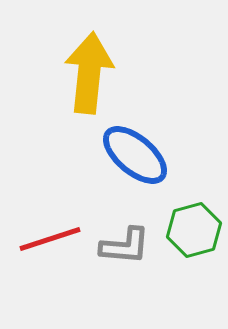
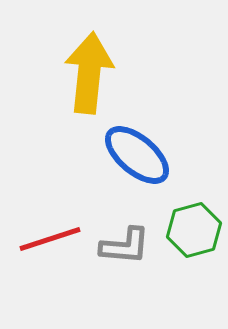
blue ellipse: moved 2 px right
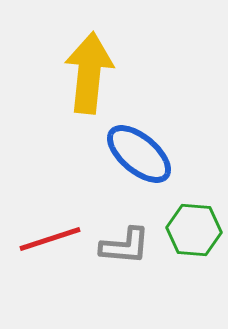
blue ellipse: moved 2 px right, 1 px up
green hexagon: rotated 20 degrees clockwise
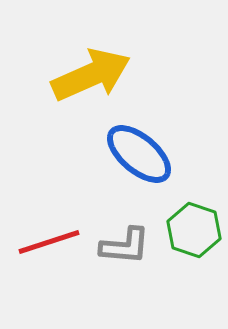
yellow arrow: moved 2 px right, 2 px down; rotated 60 degrees clockwise
green hexagon: rotated 14 degrees clockwise
red line: moved 1 px left, 3 px down
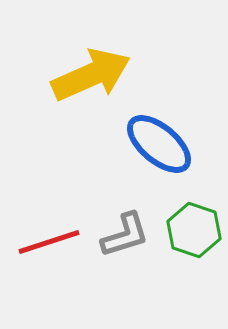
blue ellipse: moved 20 px right, 10 px up
gray L-shape: moved 11 px up; rotated 22 degrees counterclockwise
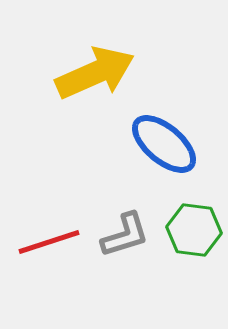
yellow arrow: moved 4 px right, 2 px up
blue ellipse: moved 5 px right
green hexagon: rotated 12 degrees counterclockwise
